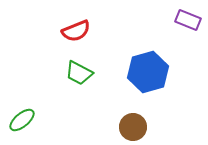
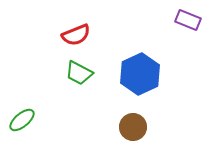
red semicircle: moved 4 px down
blue hexagon: moved 8 px left, 2 px down; rotated 9 degrees counterclockwise
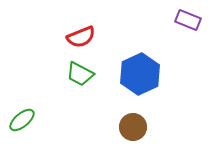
red semicircle: moved 5 px right, 2 px down
green trapezoid: moved 1 px right, 1 px down
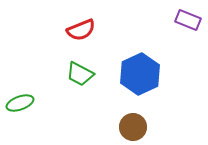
red semicircle: moved 7 px up
green ellipse: moved 2 px left, 17 px up; rotated 20 degrees clockwise
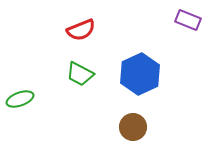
green ellipse: moved 4 px up
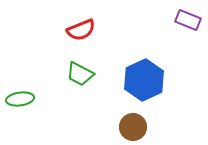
blue hexagon: moved 4 px right, 6 px down
green ellipse: rotated 12 degrees clockwise
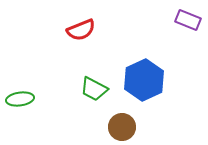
green trapezoid: moved 14 px right, 15 px down
brown circle: moved 11 px left
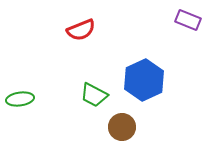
green trapezoid: moved 6 px down
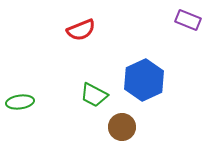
green ellipse: moved 3 px down
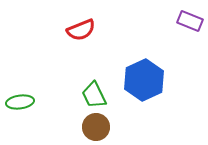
purple rectangle: moved 2 px right, 1 px down
green trapezoid: rotated 36 degrees clockwise
brown circle: moved 26 px left
